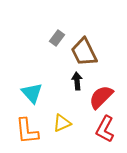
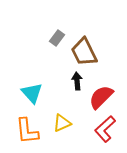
red L-shape: rotated 20 degrees clockwise
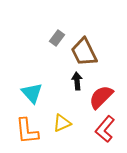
red L-shape: rotated 8 degrees counterclockwise
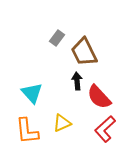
red semicircle: moved 2 px left; rotated 88 degrees counterclockwise
red L-shape: rotated 8 degrees clockwise
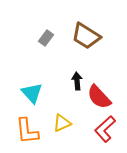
gray rectangle: moved 11 px left
brown trapezoid: moved 2 px right, 16 px up; rotated 32 degrees counterclockwise
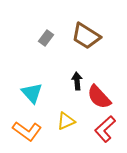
yellow triangle: moved 4 px right, 2 px up
orange L-shape: rotated 48 degrees counterclockwise
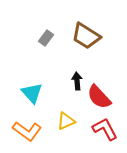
red L-shape: rotated 104 degrees clockwise
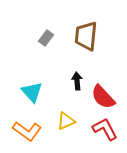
brown trapezoid: rotated 64 degrees clockwise
cyan triangle: moved 1 px up
red semicircle: moved 4 px right
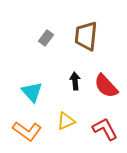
black arrow: moved 2 px left
red semicircle: moved 3 px right, 11 px up
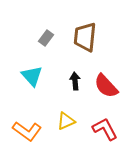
brown trapezoid: moved 1 px left, 1 px down
cyan triangle: moved 16 px up
